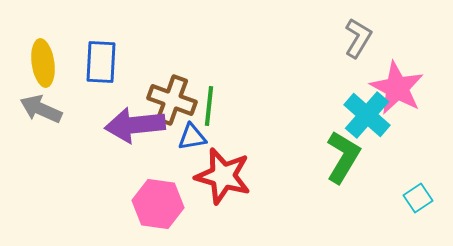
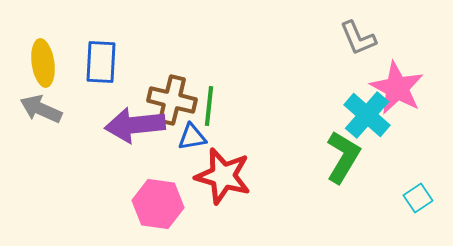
gray L-shape: rotated 126 degrees clockwise
brown cross: rotated 6 degrees counterclockwise
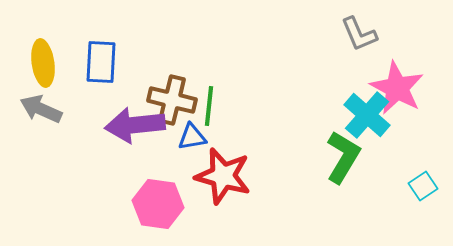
gray L-shape: moved 1 px right, 4 px up
cyan square: moved 5 px right, 12 px up
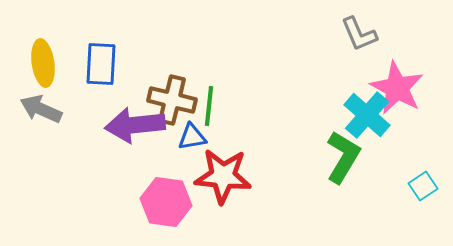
blue rectangle: moved 2 px down
red star: rotated 10 degrees counterclockwise
pink hexagon: moved 8 px right, 2 px up
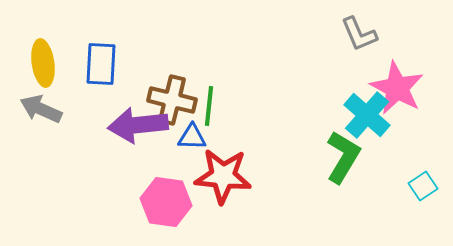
purple arrow: moved 3 px right
blue triangle: rotated 12 degrees clockwise
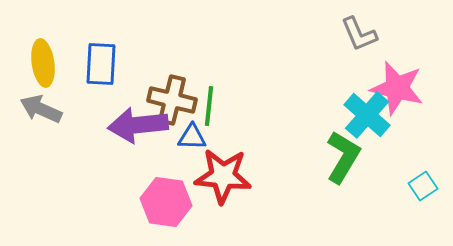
pink star: rotated 14 degrees counterclockwise
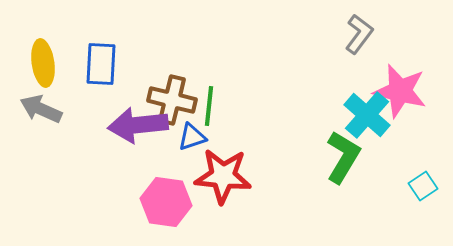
gray L-shape: rotated 120 degrees counterclockwise
pink star: moved 3 px right, 3 px down
blue triangle: rotated 20 degrees counterclockwise
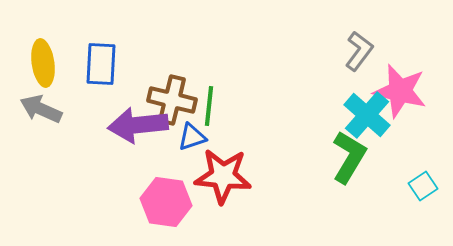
gray L-shape: moved 17 px down
green L-shape: moved 6 px right
